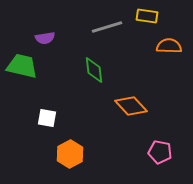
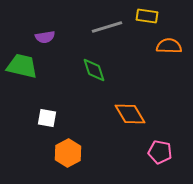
purple semicircle: moved 1 px up
green diamond: rotated 12 degrees counterclockwise
orange diamond: moved 1 px left, 8 px down; rotated 12 degrees clockwise
orange hexagon: moved 2 px left, 1 px up
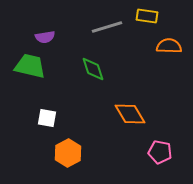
green trapezoid: moved 8 px right
green diamond: moved 1 px left, 1 px up
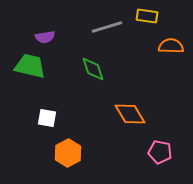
orange semicircle: moved 2 px right
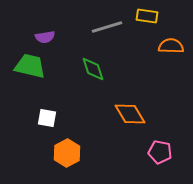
orange hexagon: moved 1 px left
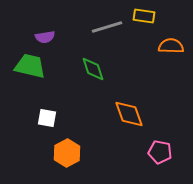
yellow rectangle: moved 3 px left
orange diamond: moved 1 px left; rotated 12 degrees clockwise
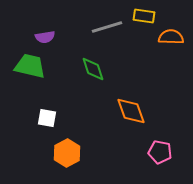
orange semicircle: moved 9 px up
orange diamond: moved 2 px right, 3 px up
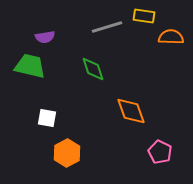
pink pentagon: rotated 15 degrees clockwise
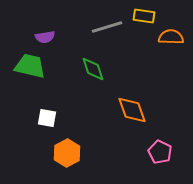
orange diamond: moved 1 px right, 1 px up
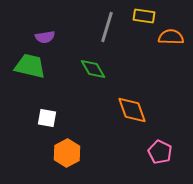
gray line: rotated 56 degrees counterclockwise
green diamond: rotated 12 degrees counterclockwise
